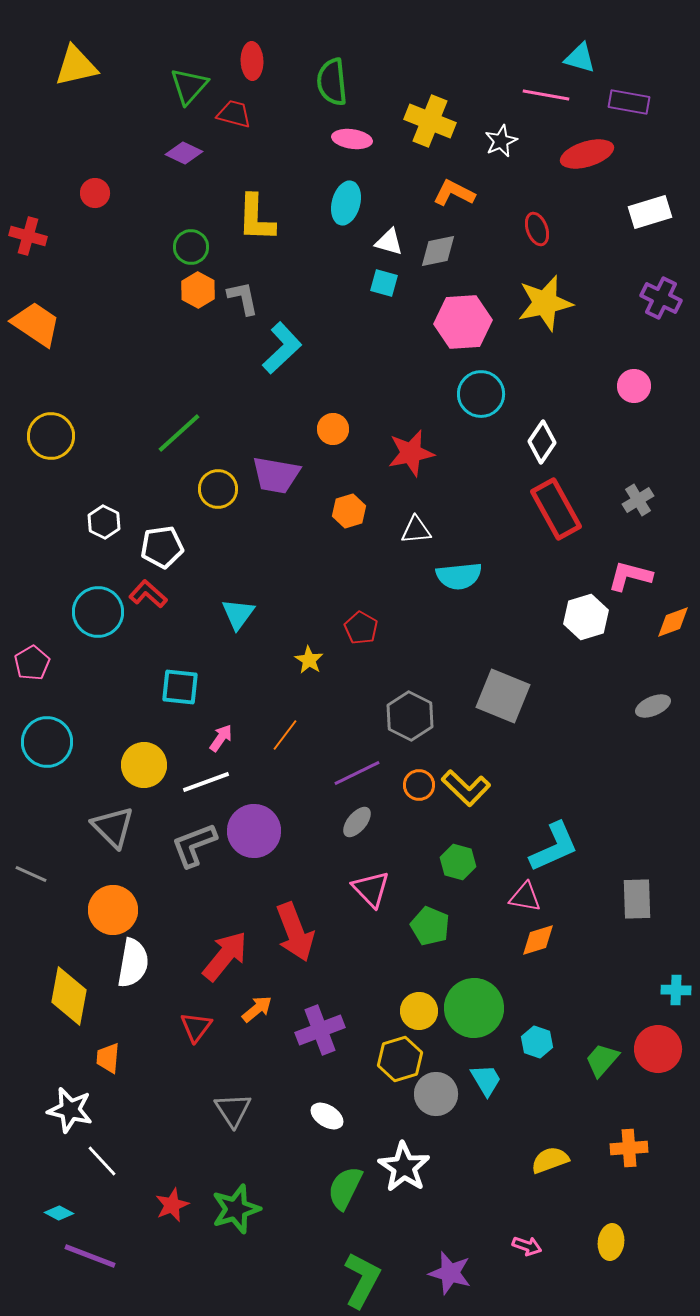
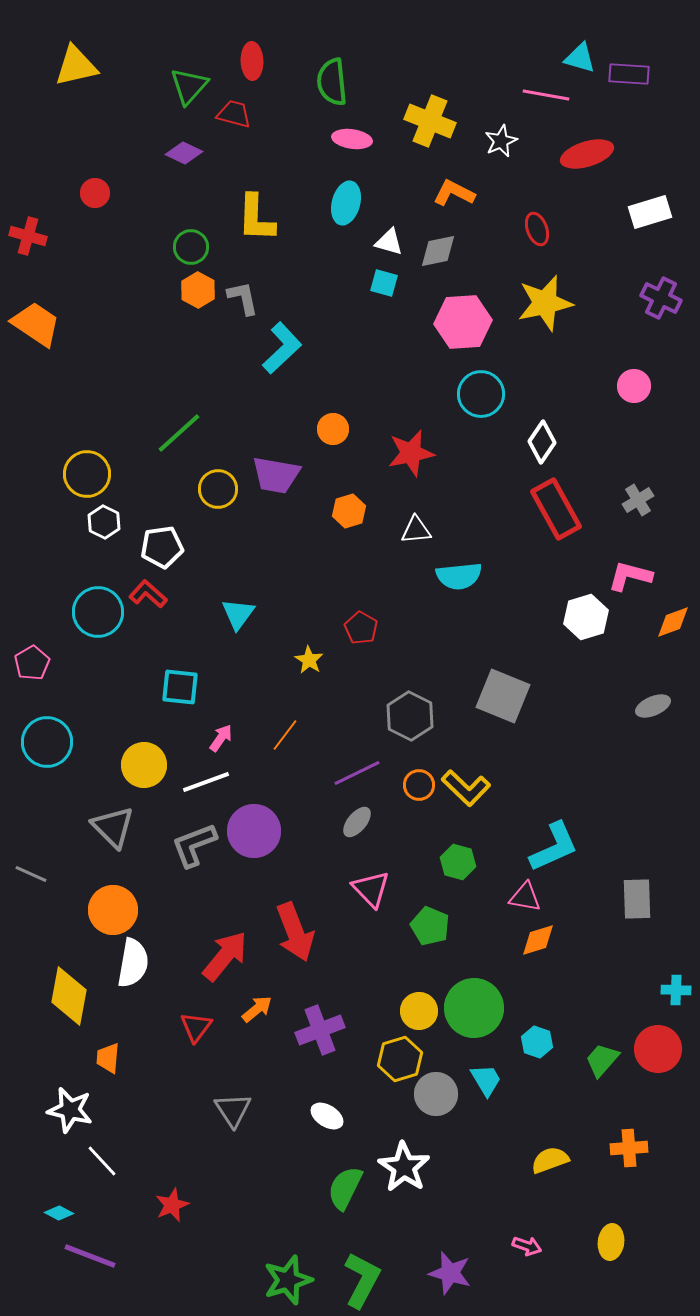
purple rectangle at (629, 102): moved 28 px up; rotated 6 degrees counterclockwise
yellow circle at (51, 436): moved 36 px right, 38 px down
green star at (236, 1209): moved 52 px right, 71 px down
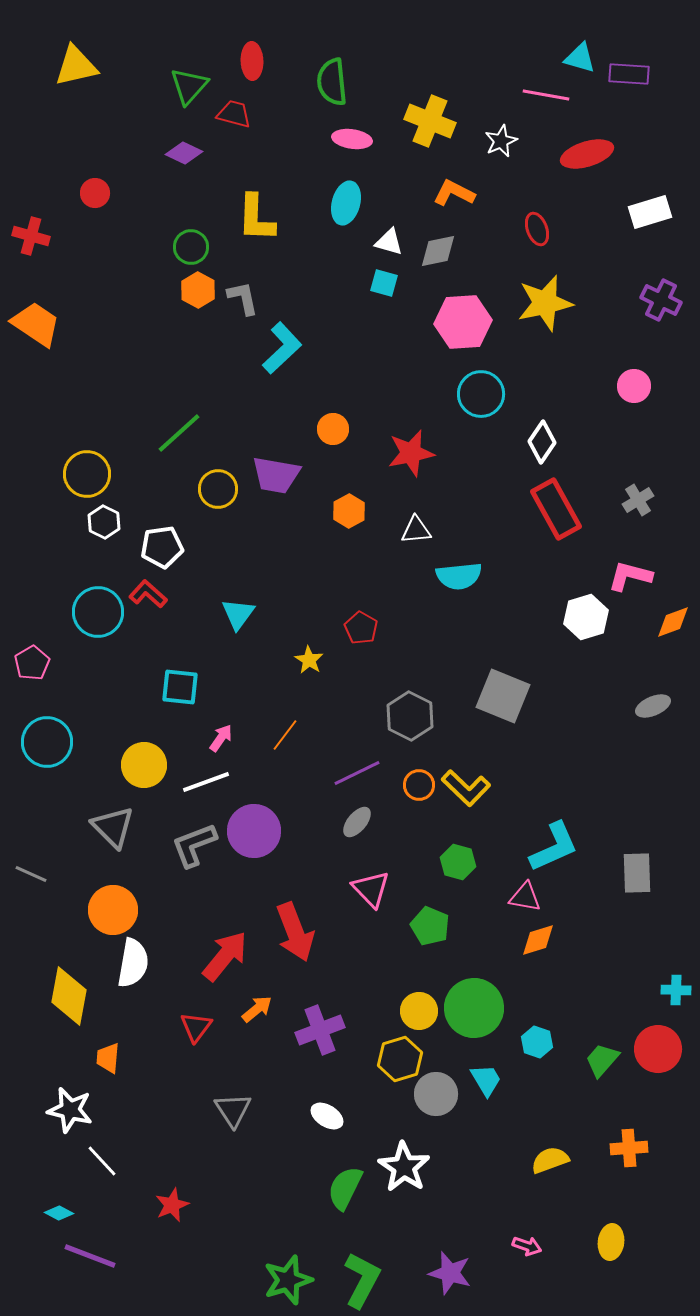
red cross at (28, 236): moved 3 px right
purple cross at (661, 298): moved 2 px down
orange hexagon at (349, 511): rotated 12 degrees counterclockwise
gray rectangle at (637, 899): moved 26 px up
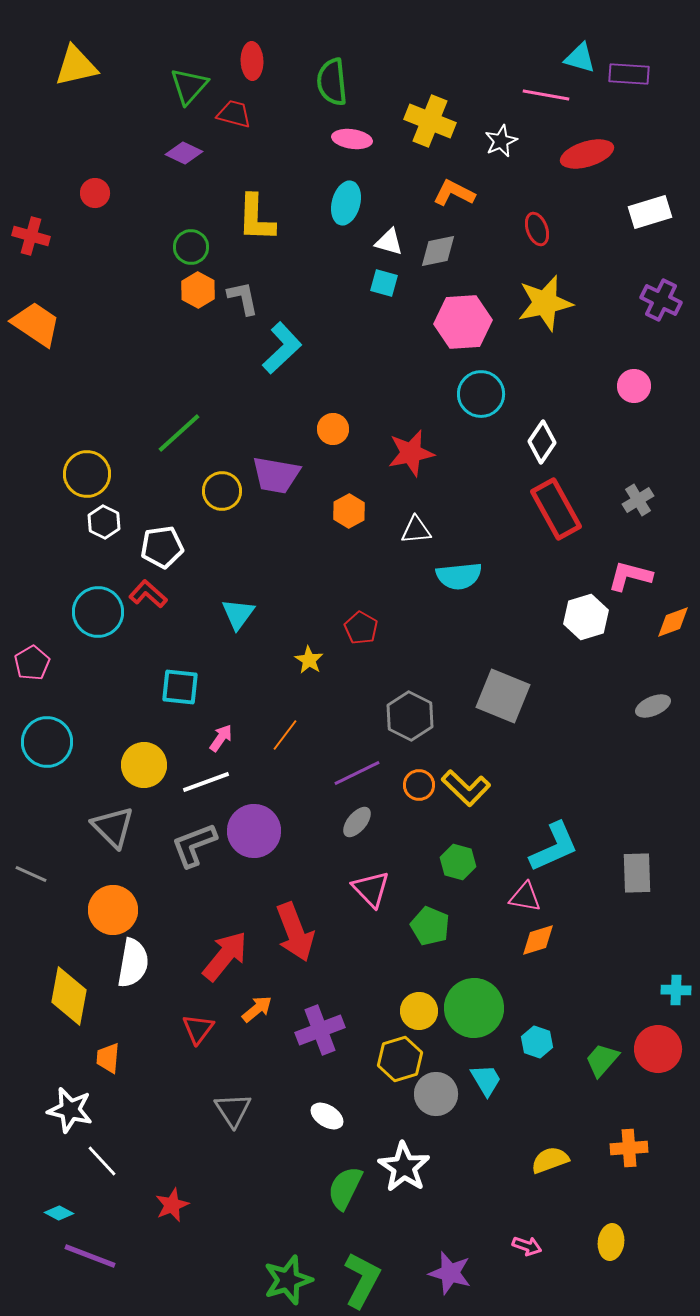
yellow circle at (218, 489): moved 4 px right, 2 px down
red triangle at (196, 1027): moved 2 px right, 2 px down
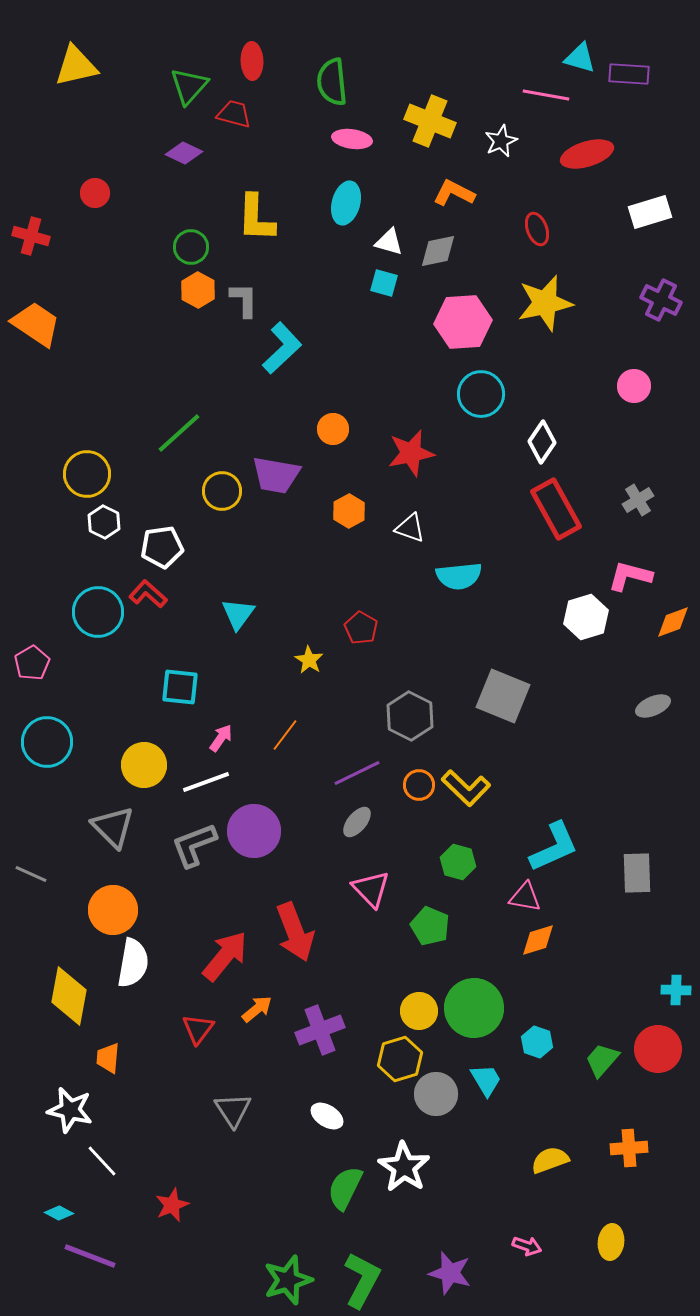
gray L-shape at (243, 298): moved 1 px right, 2 px down; rotated 12 degrees clockwise
white triangle at (416, 530): moved 6 px left, 2 px up; rotated 24 degrees clockwise
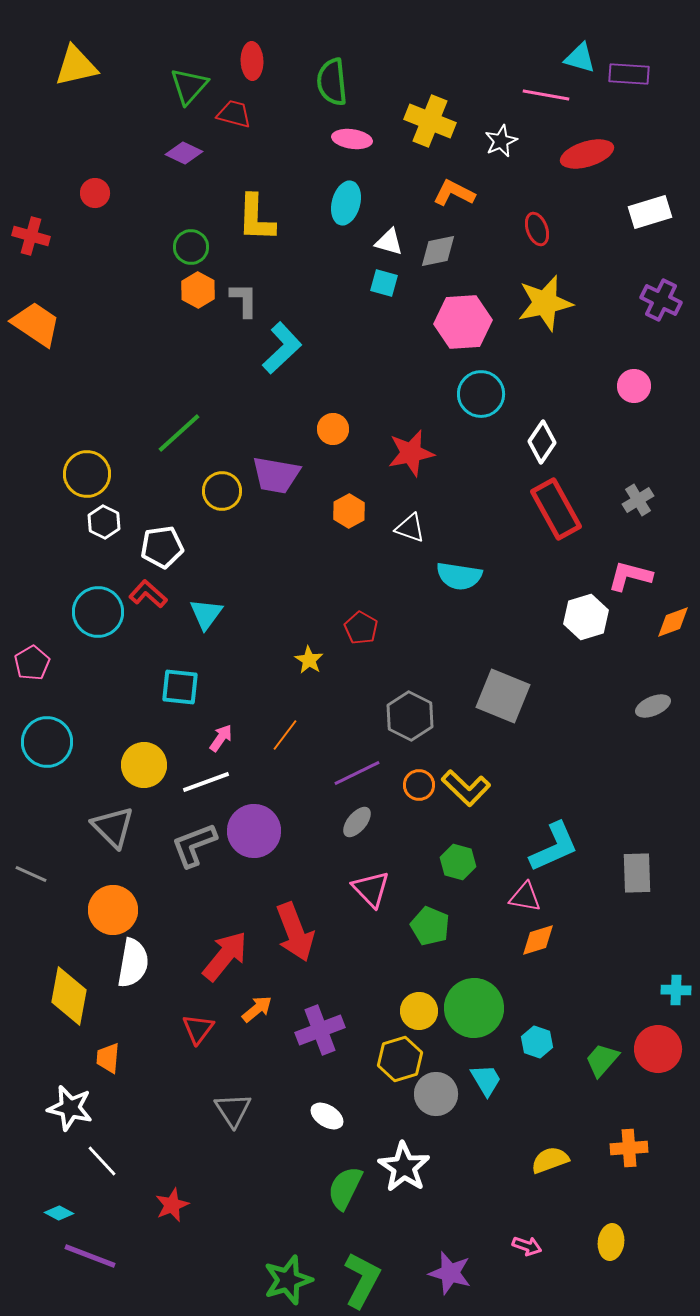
cyan semicircle at (459, 576): rotated 15 degrees clockwise
cyan triangle at (238, 614): moved 32 px left
white star at (70, 1110): moved 2 px up
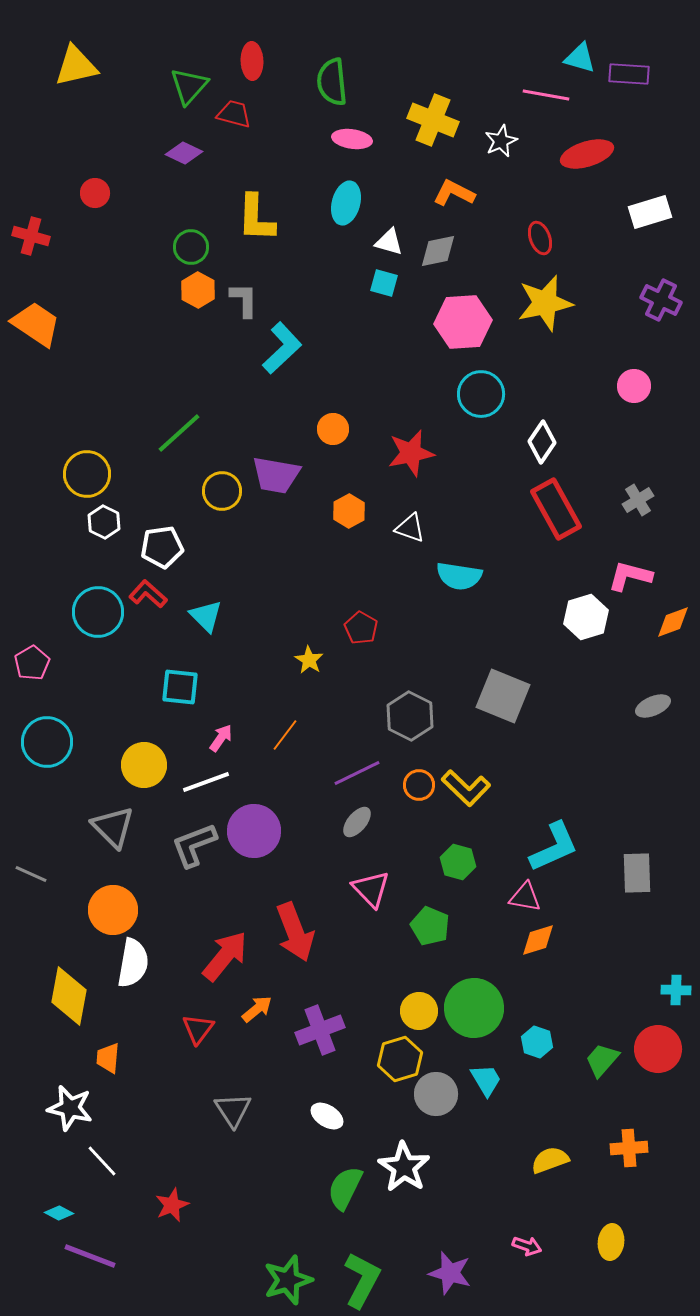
yellow cross at (430, 121): moved 3 px right, 1 px up
red ellipse at (537, 229): moved 3 px right, 9 px down
cyan triangle at (206, 614): moved 2 px down; rotated 21 degrees counterclockwise
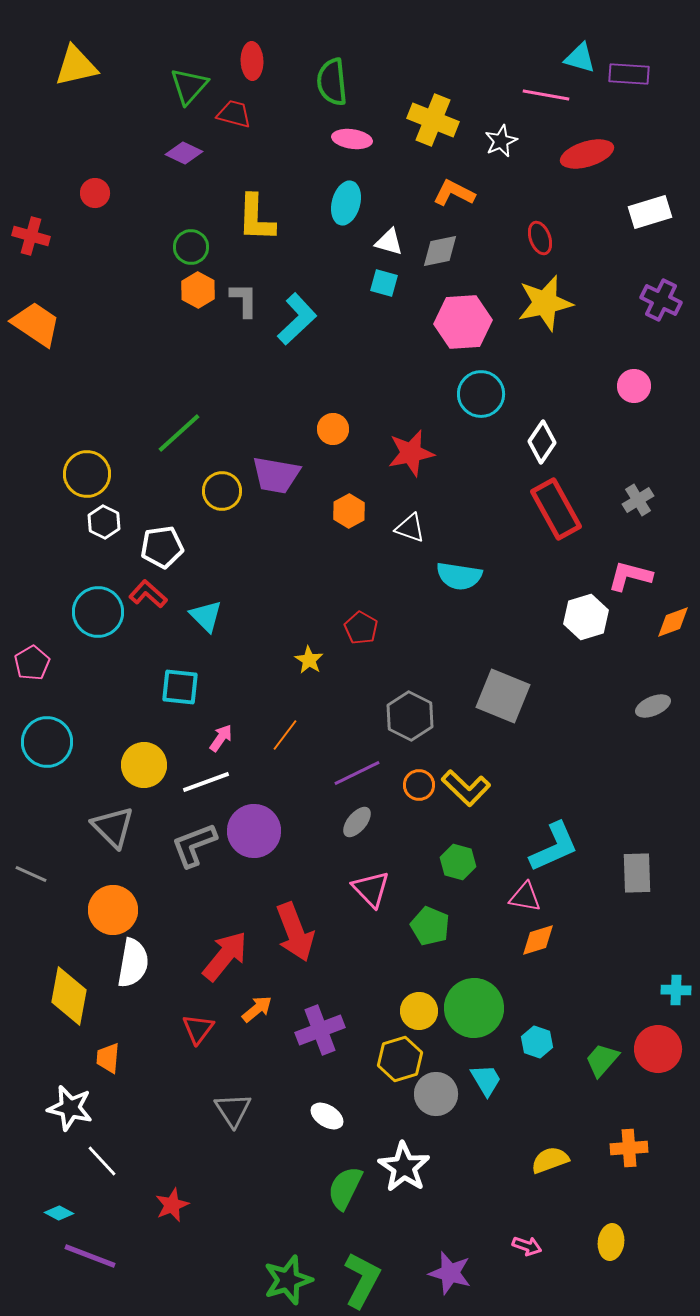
gray diamond at (438, 251): moved 2 px right
cyan L-shape at (282, 348): moved 15 px right, 29 px up
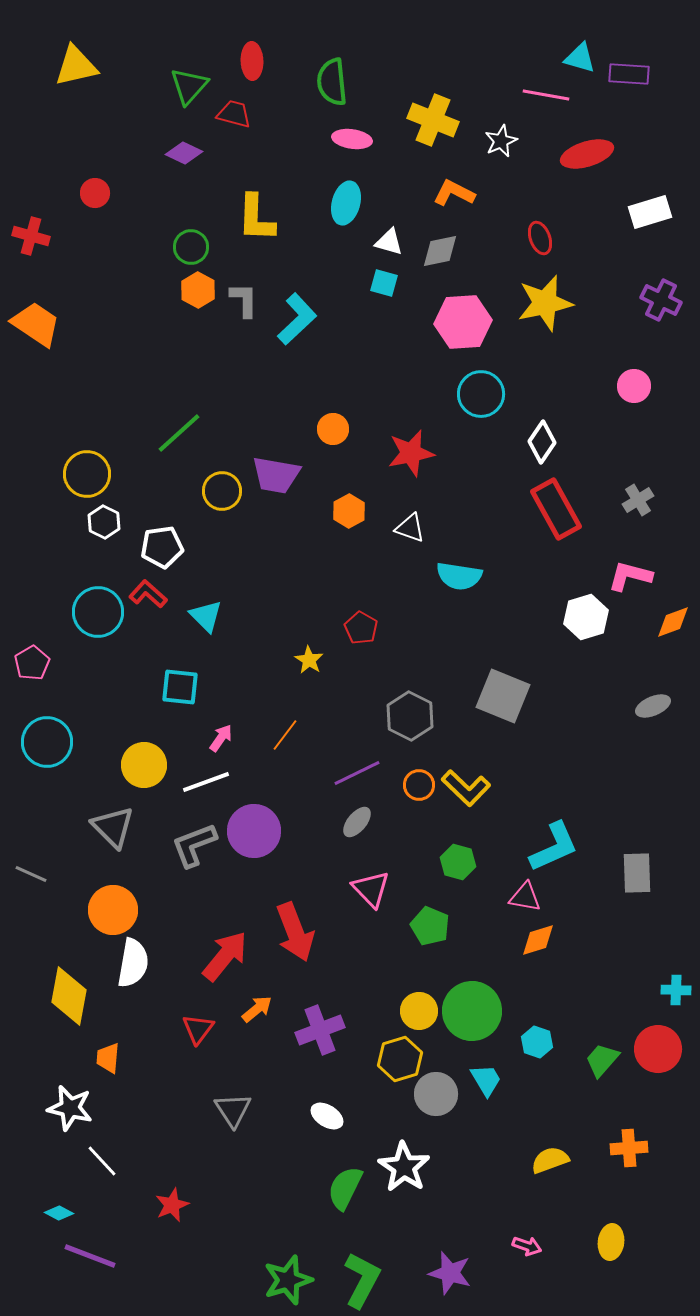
green circle at (474, 1008): moved 2 px left, 3 px down
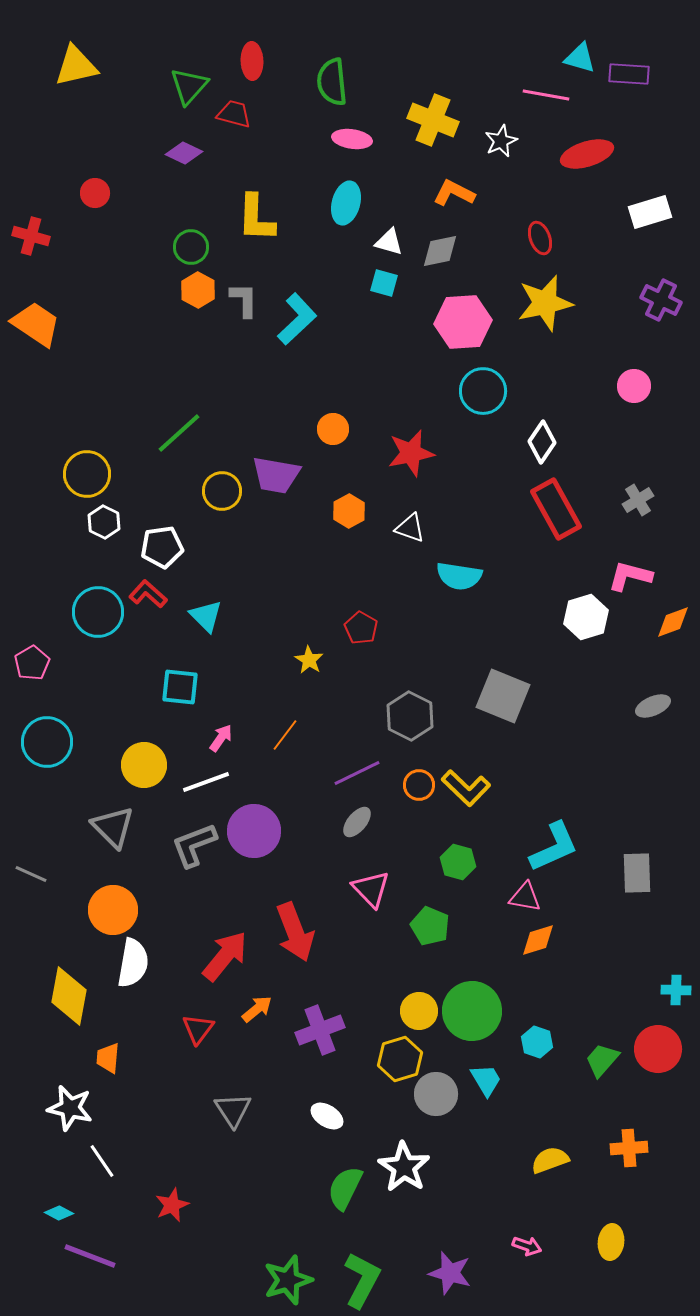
cyan circle at (481, 394): moved 2 px right, 3 px up
white line at (102, 1161): rotated 9 degrees clockwise
